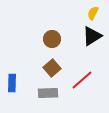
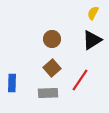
black triangle: moved 4 px down
red line: moved 2 px left; rotated 15 degrees counterclockwise
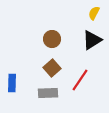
yellow semicircle: moved 1 px right
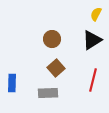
yellow semicircle: moved 2 px right, 1 px down
brown square: moved 4 px right
red line: moved 13 px right; rotated 20 degrees counterclockwise
